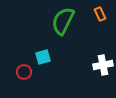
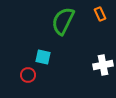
cyan square: rotated 28 degrees clockwise
red circle: moved 4 px right, 3 px down
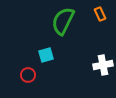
cyan square: moved 3 px right, 2 px up; rotated 28 degrees counterclockwise
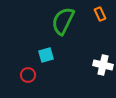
white cross: rotated 24 degrees clockwise
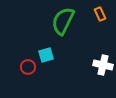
red circle: moved 8 px up
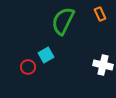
cyan square: rotated 14 degrees counterclockwise
